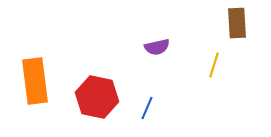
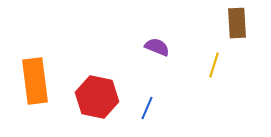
purple semicircle: rotated 145 degrees counterclockwise
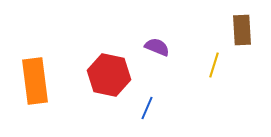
brown rectangle: moved 5 px right, 7 px down
red hexagon: moved 12 px right, 22 px up
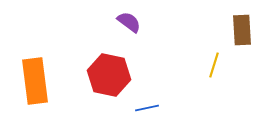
purple semicircle: moved 28 px left, 25 px up; rotated 15 degrees clockwise
blue line: rotated 55 degrees clockwise
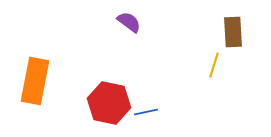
brown rectangle: moved 9 px left, 2 px down
red hexagon: moved 28 px down
orange rectangle: rotated 18 degrees clockwise
blue line: moved 1 px left, 4 px down
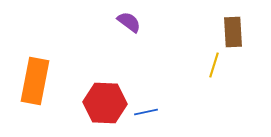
red hexagon: moved 4 px left; rotated 9 degrees counterclockwise
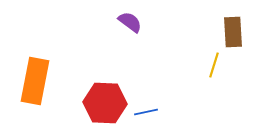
purple semicircle: moved 1 px right
